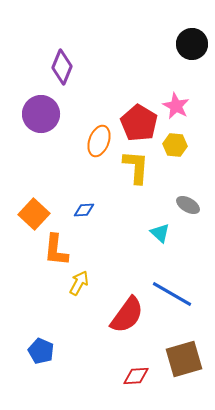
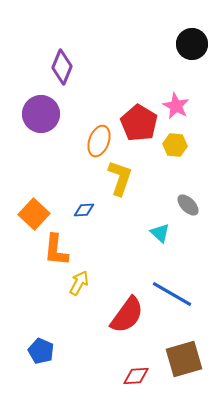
yellow L-shape: moved 16 px left, 11 px down; rotated 15 degrees clockwise
gray ellipse: rotated 15 degrees clockwise
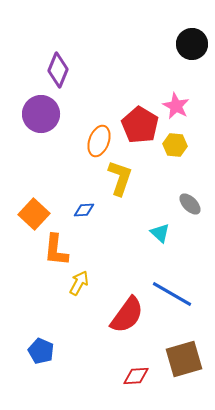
purple diamond: moved 4 px left, 3 px down
red pentagon: moved 1 px right, 2 px down
gray ellipse: moved 2 px right, 1 px up
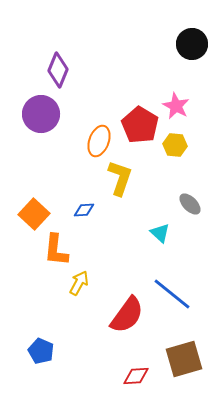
blue line: rotated 9 degrees clockwise
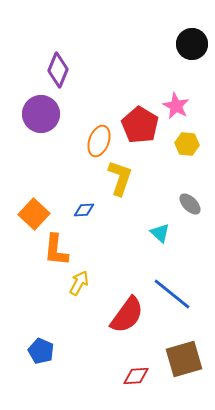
yellow hexagon: moved 12 px right, 1 px up
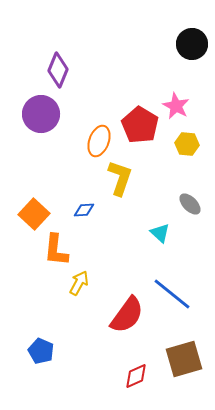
red diamond: rotated 20 degrees counterclockwise
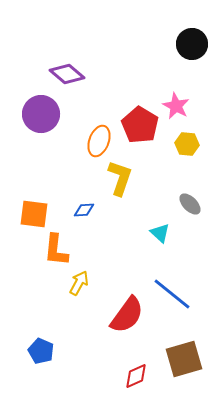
purple diamond: moved 9 px right, 4 px down; rotated 72 degrees counterclockwise
orange square: rotated 36 degrees counterclockwise
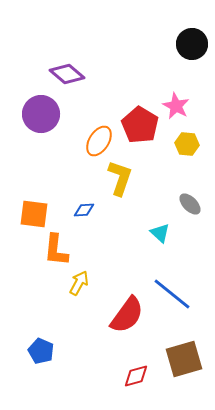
orange ellipse: rotated 12 degrees clockwise
red diamond: rotated 8 degrees clockwise
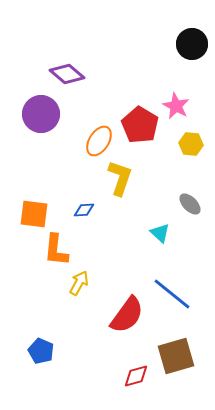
yellow hexagon: moved 4 px right
brown square: moved 8 px left, 3 px up
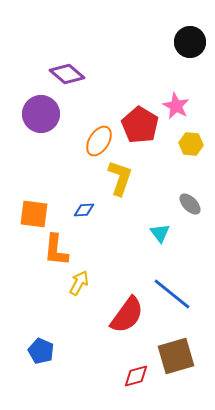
black circle: moved 2 px left, 2 px up
cyan triangle: rotated 10 degrees clockwise
